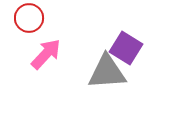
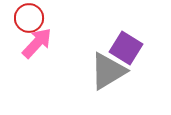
pink arrow: moved 9 px left, 11 px up
gray triangle: moved 1 px right, 1 px up; rotated 27 degrees counterclockwise
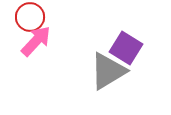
red circle: moved 1 px right, 1 px up
pink arrow: moved 1 px left, 2 px up
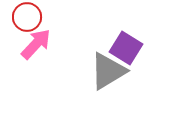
red circle: moved 3 px left
pink arrow: moved 3 px down
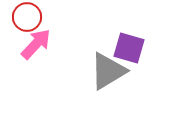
purple square: moved 3 px right; rotated 16 degrees counterclockwise
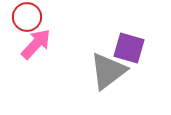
gray triangle: rotated 6 degrees counterclockwise
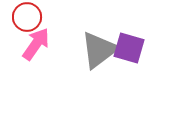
pink arrow: rotated 8 degrees counterclockwise
gray triangle: moved 9 px left, 21 px up
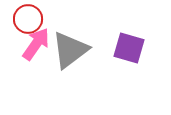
red circle: moved 1 px right, 2 px down
gray triangle: moved 29 px left
